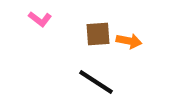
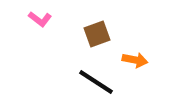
brown square: moved 1 px left; rotated 16 degrees counterclockwise
orange arrow: moved 6 px right, 19 px down
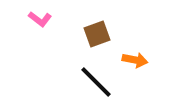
black line: rotated 12 degrees clockwise
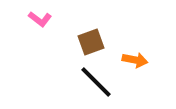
brown square: moved 6 px left, 8 px down
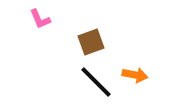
pink L-shape: rotated 30 degrees clockwise
orange arrow: moved 15 px down
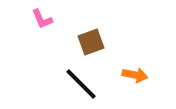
pink L-shape: moved 2 px right
black line: moved 15 px left, 2 px down
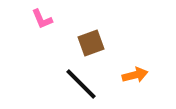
brown square: moved 1 px down
orange arrow: rotated 25 degrees counterclockwise
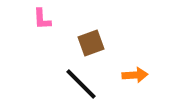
pink L-shape: rotated 20 degrees clockwise
orange arrow: rotated 10 degrees clockwise
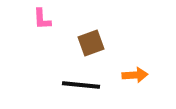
black line: moved 1 px down; rotated 39 degrees counterclockwise
